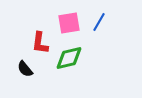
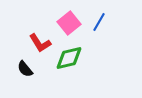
pink square: rotated 30 degrees counterclockwise
red L-shape: rotated 40 degrees counterclockwise
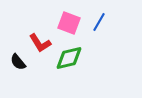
pink square: rotated 30 degrees counterclockwise
black semicircle: moved 7 px left, 7 px up
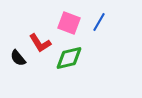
black semicircle: moved 4 px up
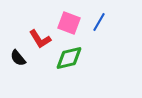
red L-shape: moved 4 px up
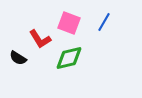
blue line: moved 5 px right
black semicircle: rotated 18 degrees counterclockwise
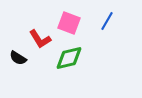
blue line: moved 3 px right, 1 px up
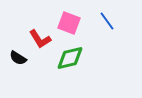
blue line: rotated 66 degrees counterclockwise
green diamond: moved 1 px right
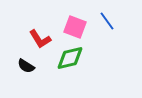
pink square: moved 6 px right, 4 px down
black semicircle: moved 8 px right, 8 px down
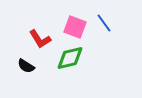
blue line: moved 3 px left, 2 px down
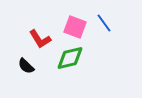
black semicircle: rotated 12 degrees clockwise
